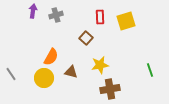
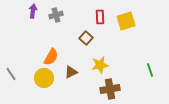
brown triangle: rotated 40 degrees counterclockwise
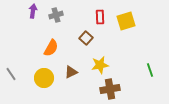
orange semicircle: moved 9 px up
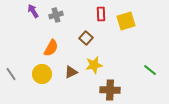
purple arrow: rotated 40 degrees counterclockwise
red rectangle: moved 1 px right, 3 px up
yellow star: moved 6 px left
green line: rotated 32 degrees counterclockwise
yellow circle: moved 2 px left, 4 px up
brown cross: moved 1 px down; rotated 12 degrees clockwise
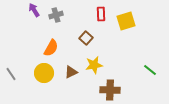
purple arrow: moved 1 px right, 1 px up
yellow circle: moved 2 px right, 1 px up
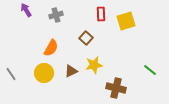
purple arrow: moved 8 px left
brown triangle: moved 1 px up
brown cross: moved 6 px right, 2 px up; rotated 12 degrees clockwise
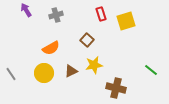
red rectangle: rotated 16 degrees counterclockwise
brown square: moved 1 px right, 2 px down
orange semicircle: rotated 30 degrees clockwise
green line: moved 1 px right
